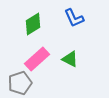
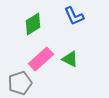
blue L-shape: moved 2 px up
pink rectangle: moved 4 px right
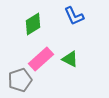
gray pentagon: moved 3 px up
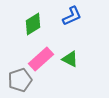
blue L-shape: moved 2 px left; rotated 90 degrees counterclockwise
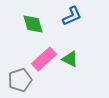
green diamond: rotated 75 degrees counterclockwise
pink rectangle: moved 3 px right
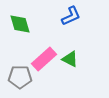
blue L-shape: moved 1 px left
green diamond: moved 13 px left
gray pentagon: moved 3 px up; rotated 20 degrees clockwise
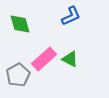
gray pentagon: moved 2 px left, 2 px up; rotated 30 degrees counterclockwise
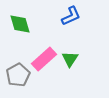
green triangle: rotated 36 degrees clockwise
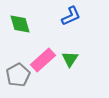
pink rectangle: moved 1 px left, 1 px down
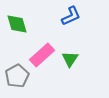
green diamond: moved 3 px left
pink rectangle: moved 1 px left, 5 px up
gray pentagon: moved 1 px left, 1 px down
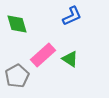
blue L-shape: moved 1 px right
pink rectangle: moved 1 px right
green triangle: rotated 30 degrees counterclockwise
